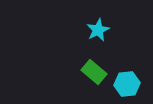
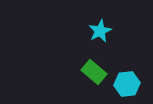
cyan star: moved 2 px right, 1 px down
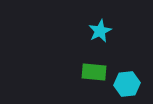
green rectangle: rotated 35 degrees counterclockwise
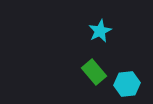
green rectangle: rotated 45 degrees clockwise
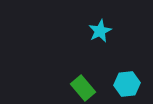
green rectangle: moved 11 px left, 16 px down
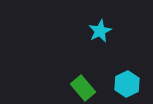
cyan hexagon: rotated 20 degrees counterclockwise
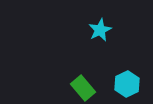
cyan star: moved 1 px up
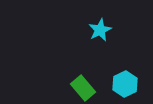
cyan hexagon: moved 2 px left
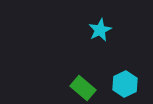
green rectangle: rotated 10 degrees counterclockwise
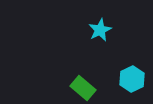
cyan hexagon: moved 7 px right, 5 px up
